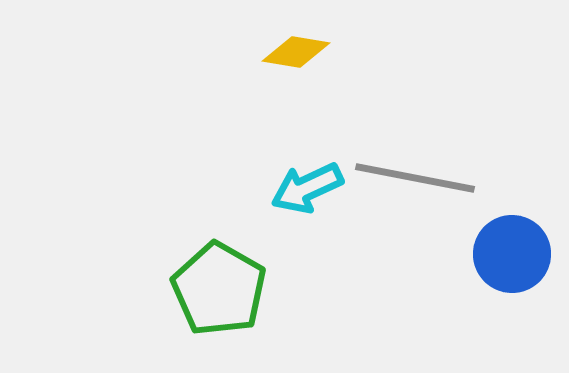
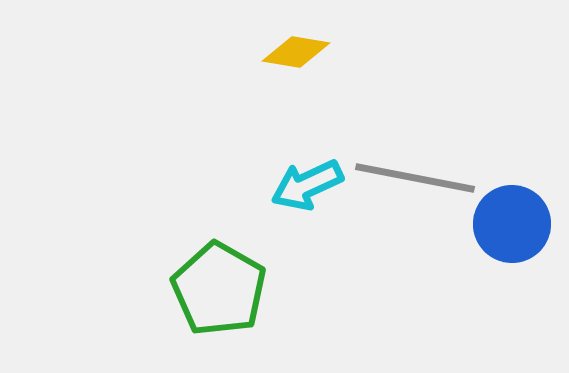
cyan arrow: moved 3 px up
blue circle: moved 30 px up
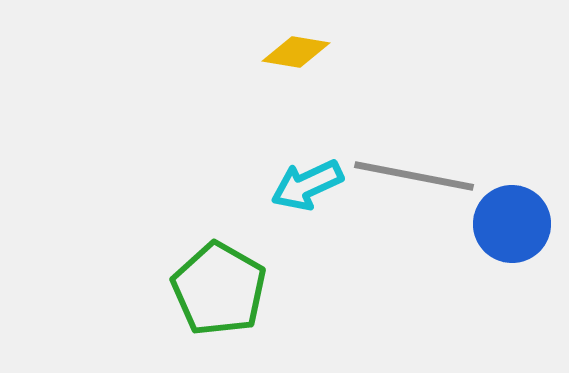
gray line: moved 1 px left, 2 px up
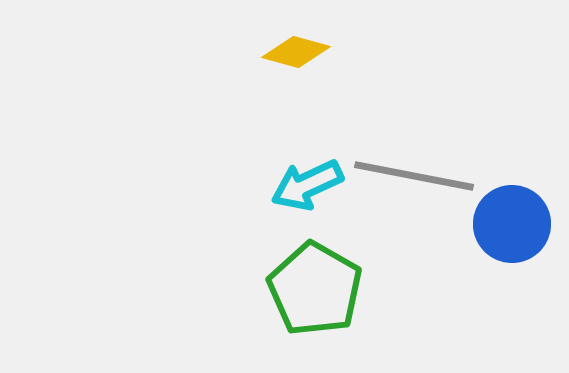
yellow diamond: rotated 6 degrees clockwise
green pentagon: moved 96 px right
